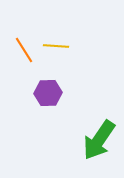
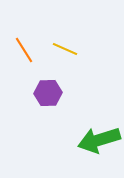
yellow line: moved 9 px right, 3 px down; rotated 20 degrees clockwise
green arrow: rotated 39 degrees clockwise
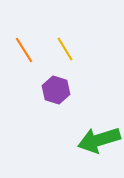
yellow line: rotated 35 degrees clockwise
purple hexagon: moved 8 px right, 3 px up; rotated 20 degrees clockwise
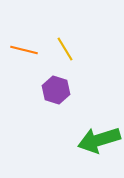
orange line: rotated 44 degrees counterclockwise
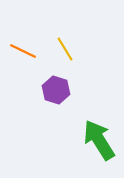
orange line: moved 1 px left, 1 px down; rotated 12 degrees clockwise
green arrow: rotated 75 degrees clockwise
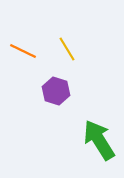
yellow line: moved 2 px right
purple hexagon: moved 1 px down
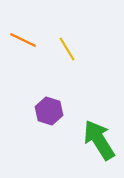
orange line: moved 11 px up
purple hexagon: moved 7 px left, 20 px down
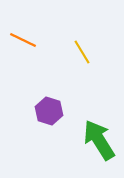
yellow line: moved 15 px right, 3 px down
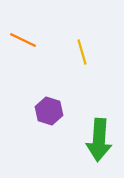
yellow line: rotated 15 degrees clockwise
green arrow: rotated 144 degrees counterclockwise
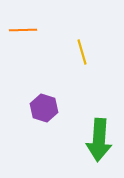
orange line: moved 10 px up; rotated 28 degrees counterclockwise
purple hexagon: moved 5 px left, 3 px up
